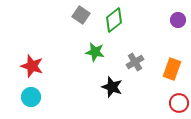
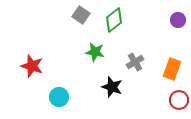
cyan circle: moved 28 px right
red circle: moved 3 px up
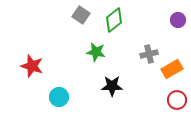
green star: moved 1 px right
gray cross: moved 14 px right, 8 px up; rotated 18 degrees clockwise
orange rectangle: rotated 40 degrees clockwise
black star: moved 1 px up; rotated 20 degrees counterclockwise
red circle: moved 2 px left
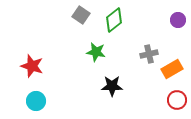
cyan circle: moved 23 px left, 4 px down
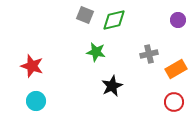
gray square: moved 4 px right; rotated 12 degrees counterclockwise
green diamond: rotated 25 degrees clockwise
orange rectangle: moved 4 px right
black star: rotated 25 degrees counterclockwise
red circle: moved 3 px left, 2 px down
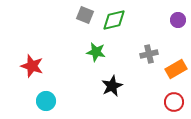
cyan circle: moved 10 px right
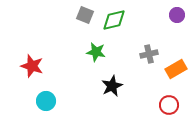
purple circle: moved 1 px left, 5 px up
red circle: moved 5 px left, 3 px down
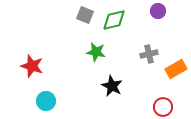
purple circle: moved 19 px left, 4 px up
black star: rotated 20 degrees counterclockwise
red circle: moved 6 px left, 2 px down
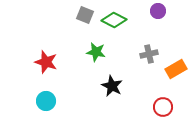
green diamond: rotated 40 degrees clockwise
red star: moved 14 px right, 4 px up
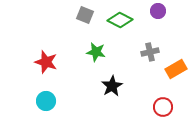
green diamond: moved 6 px right
gray cross: moved 1 px right, 2 px up
black star: rotated 15 degrees clockwise
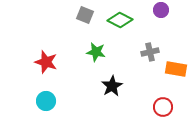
purple circle: moved 3 px right, 1 px up
orange rectangle: rotated 40 degrees clockwise
